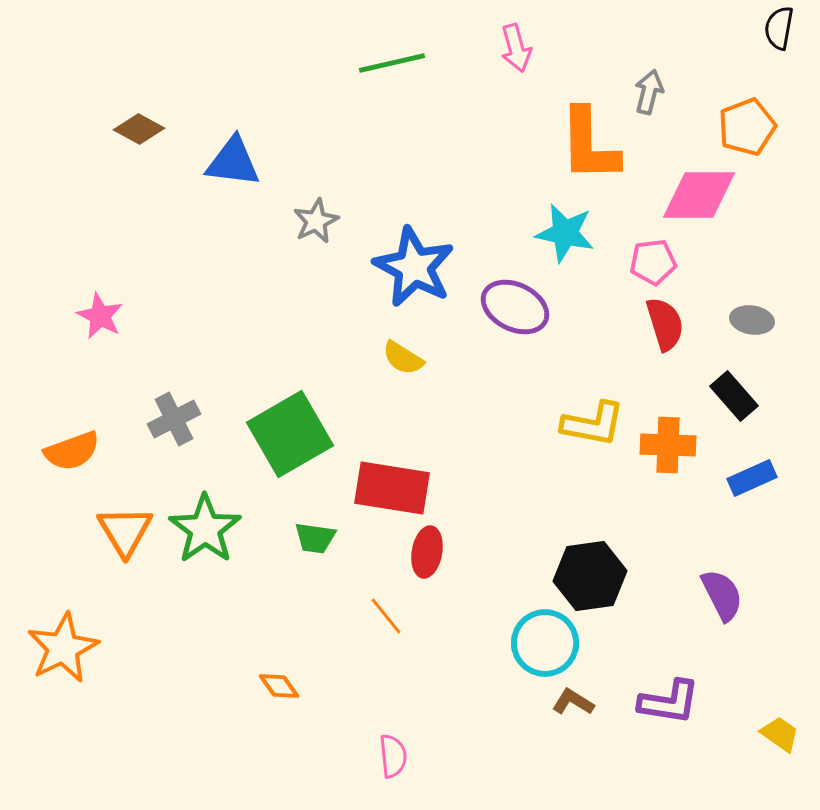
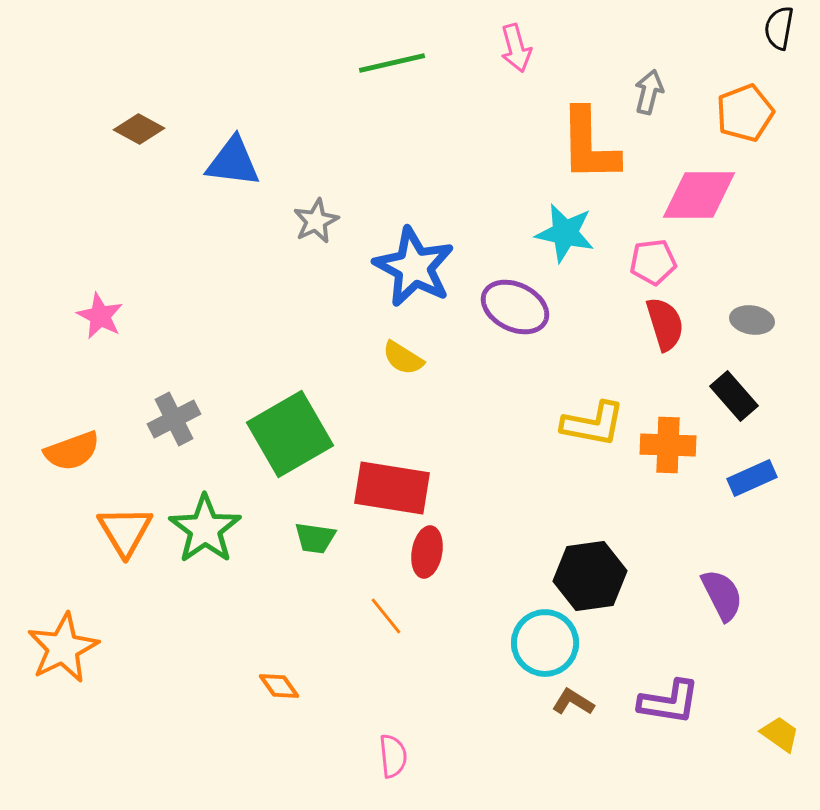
orange pentagon: moved 2 px left, 14 px up
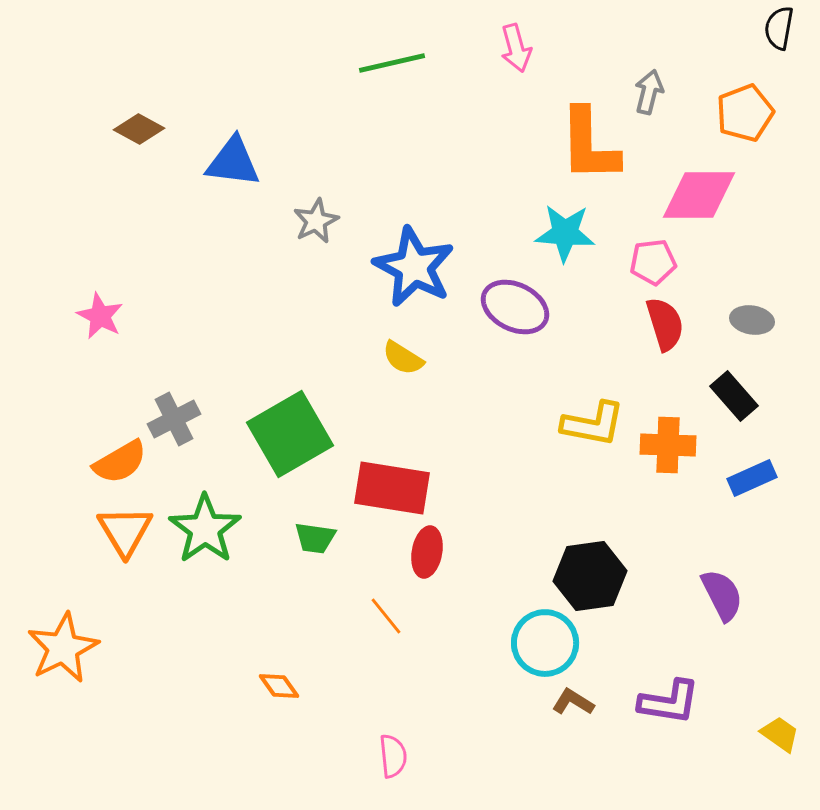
cyan star: rotated 8 degrees counterclockwise
orange semicircle: moved 48 px right, 11 px down; rotated 10 degrees counterclockwise
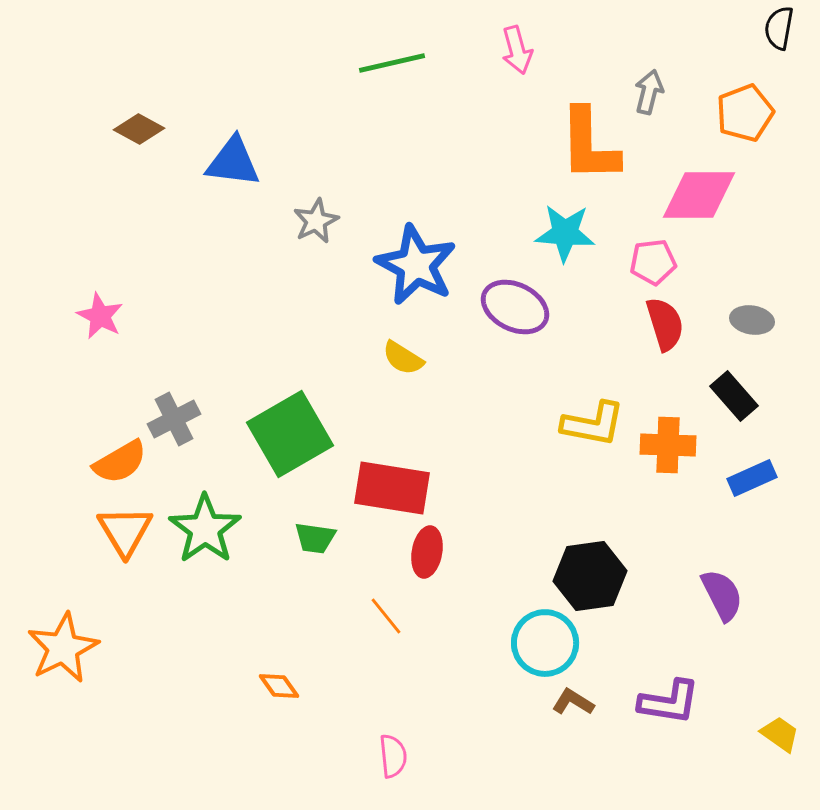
pink arrow: moved 1 px right, 2 px down
blue star: moved 2 px right, 2 px up
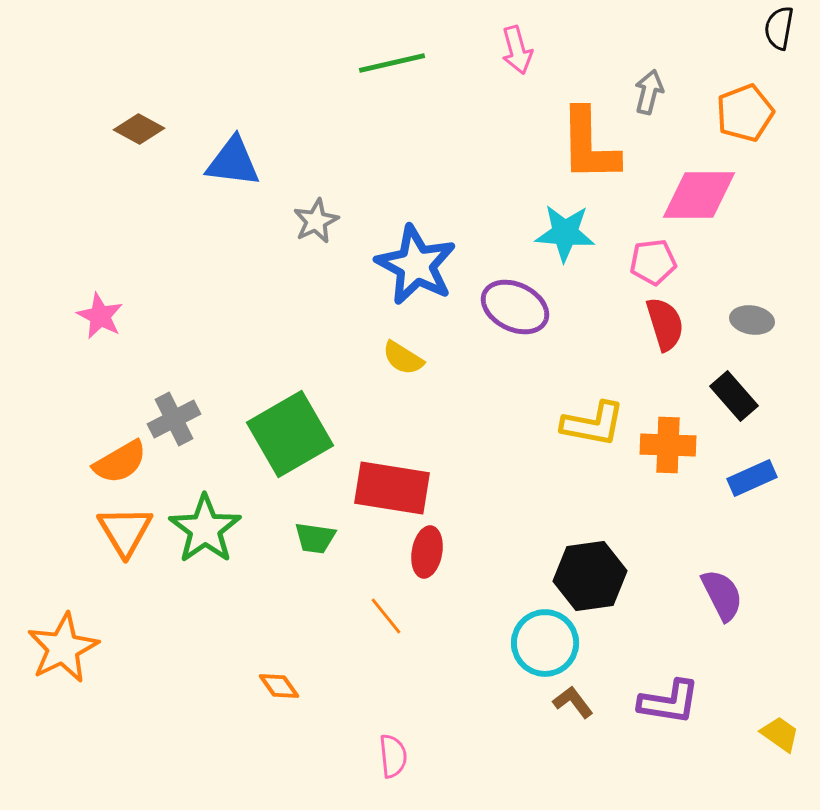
brown L-shape: rotated 21 degrees clockwise
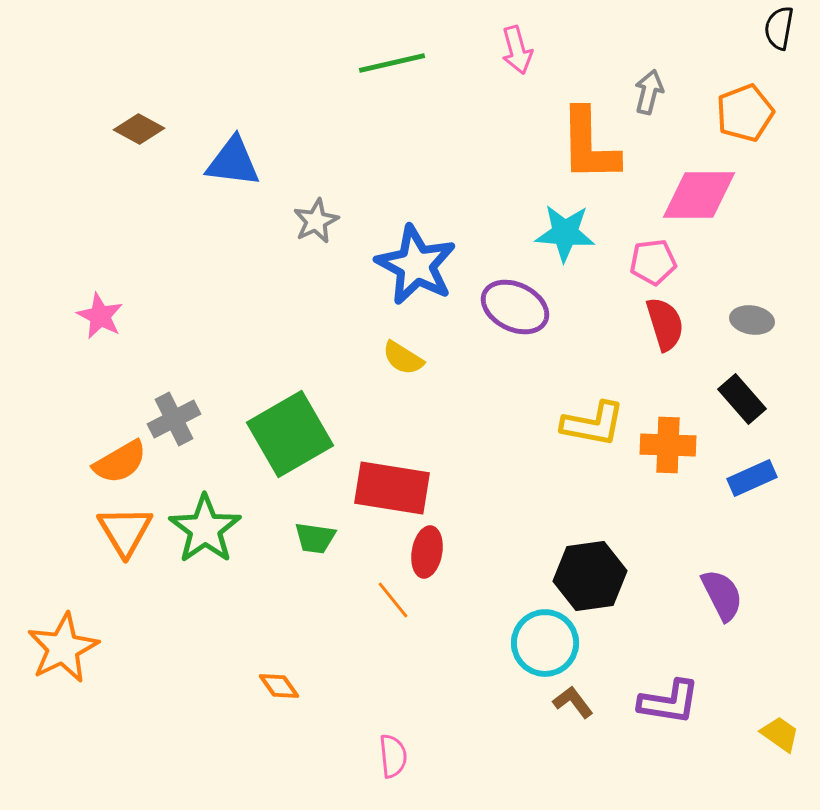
black rectangle: moved 8 px right, 3 px down
orange line: moved 7 px right, 16 px up
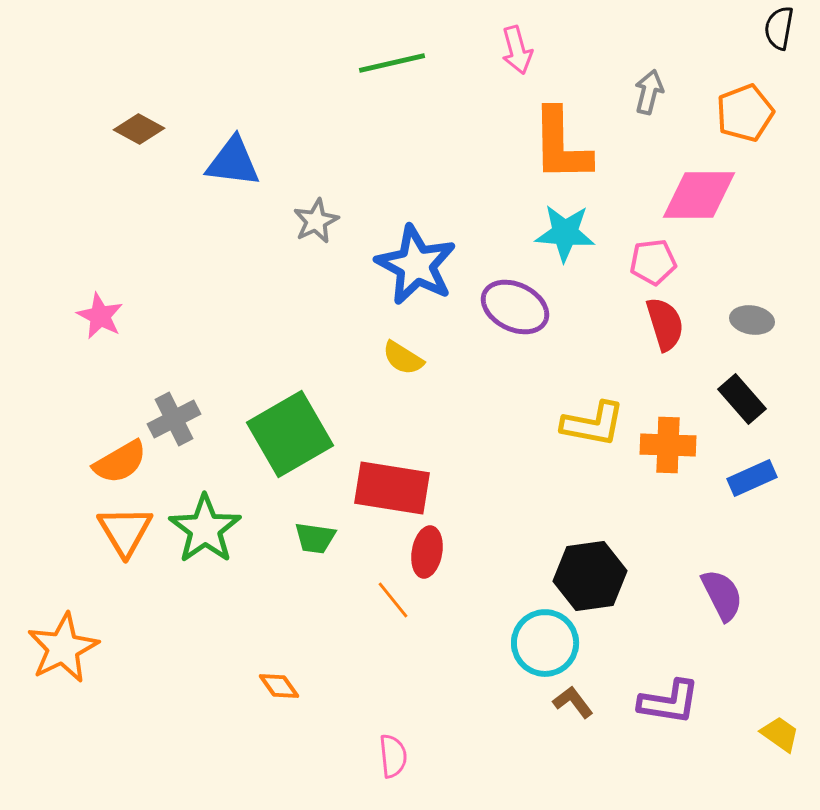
orange L-shape: moved 28 px left
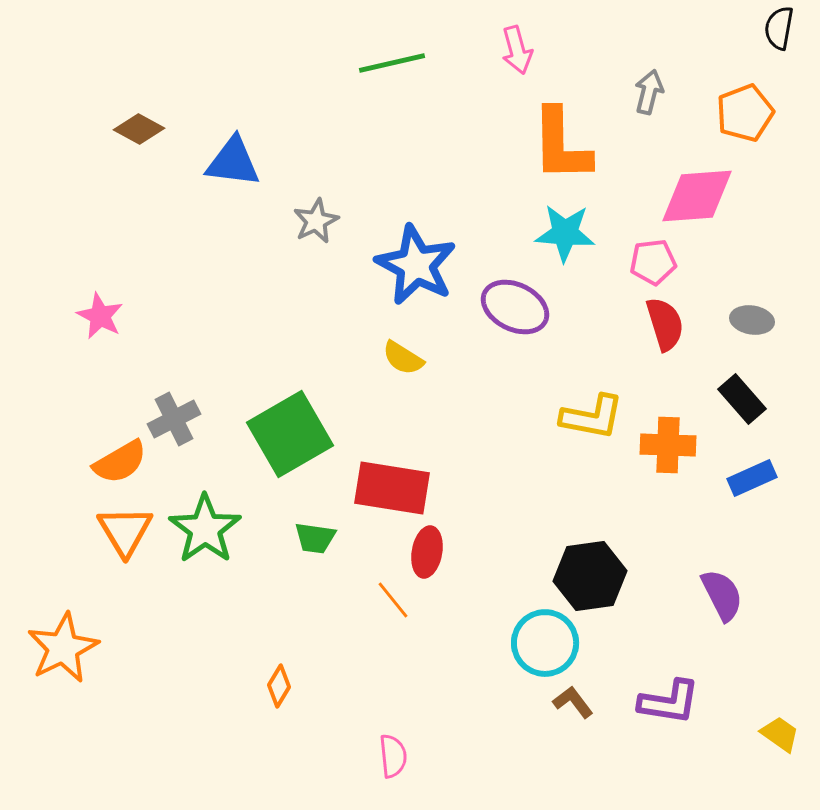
pink diamond: moved 2 px left, 1 px down; rotated 4 degrees counterclockwise
yellow L-shape: moved 1 px left, 7 px up
orange diamond: rotated 66 degrees clockwise
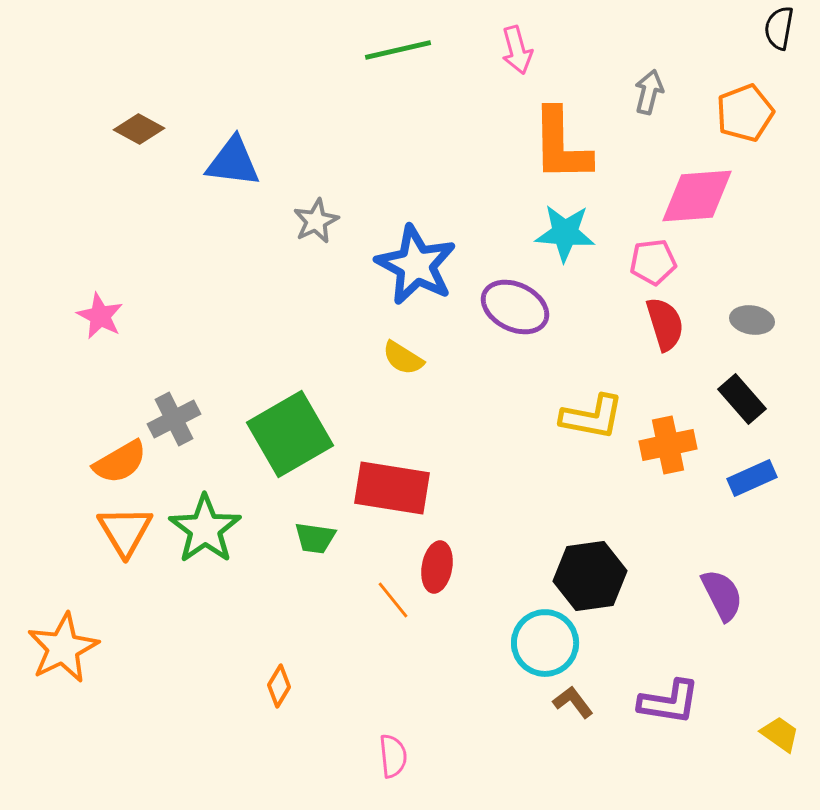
green line: moved 6 px right, 13 px up
orange cross: rotated 14 degrees counterclockwise
red ellipse: moved 10 px right, 15 px down
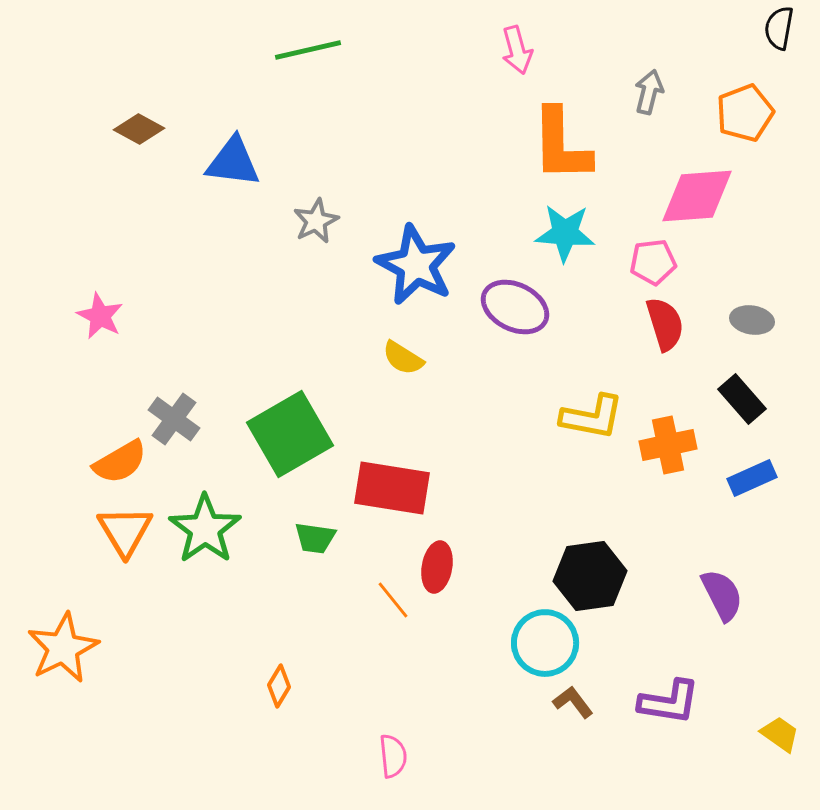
green line: moved 90 px left
gray cross: rotated 27 degrees counterclockwise
